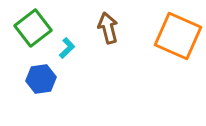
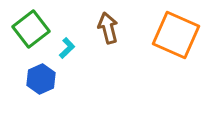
green square: moved 2 px left, 1 px down
orange square: moved 2 px left, 1 px up
blue hexagon: rotated 16 degrees counterclockwise
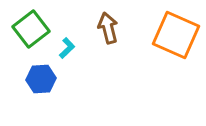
blue hexagon: rotated 20 degrees clockwise
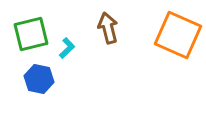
green square: moved 5 px down; rotated 24 degrees clockwise
orange square: moved 2 px right
blue hexagon: moved 2 px left; rotated 16 degrees clockwise
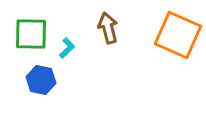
green square: rotated 15 degrees clockwise
blue hexagon: moved 2 px right, 1 px down
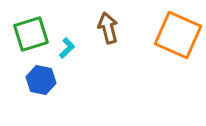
green square: rotated 18 degrees counterclockwise
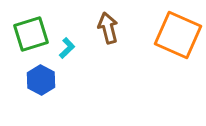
blue hexagon: rotated 16 degrees clockwise
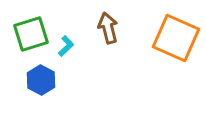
orange square: moved 2 px left, 3 px down
cyan L-shape: moved 1 px left, 2 px up
